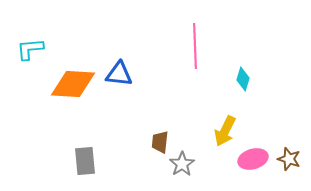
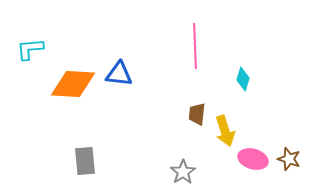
yellow arrow: rotated 44 degrees counterclockwise
brown trapezoid: moved 37 px right, 28 px up
pink ellipse: rotated 32 degrees clockwise
gray star: moved 1 px right, 8 px down
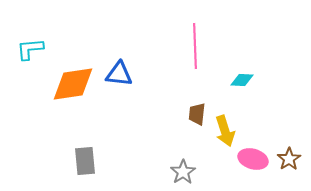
cyan diamond: moved 1 px left, 1 px down; rotated 75 degrees clockwise
orange diamond: rotated 12 degrees counterclockwise
brown star: rotated 20 degrees clockwise
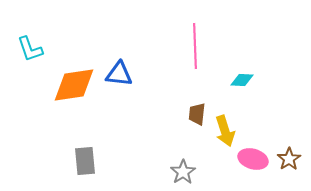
cyan L-shape: rotated 104 degrees counterclockwise
orange diamond: moved 1 px right, 1 px down
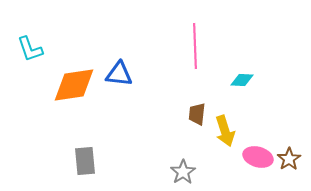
pink ellipse: moved 5 px right, 2 px up
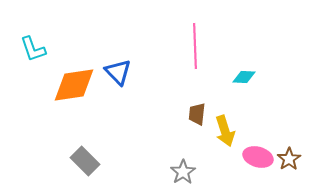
cyan L-shape: moved 3 px right
blue triangle: moved 1 px left, 2 px up; rotated 40 degrees clockwise
cyan diamond: moved 2 px right, 3 px up
gray rectangle: rotated 40 degrees counterclockwise
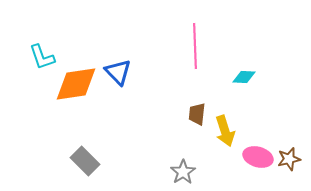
cyan L-shape: moved 9 px right, 8 px down
orange diamond: moved 2 px right, 1 px up
brown star: rotated 20 degrees clockwise
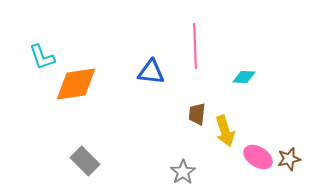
blue triangle: moved 33 px right; rotated 40 degrees counterclockwise
pink ellipse: rotated 16 degrees clockwise
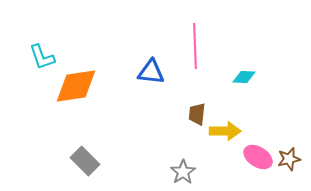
orange diamond: moved 2 px down
yellow arrow: rotated 72 degrees counterclockwise
